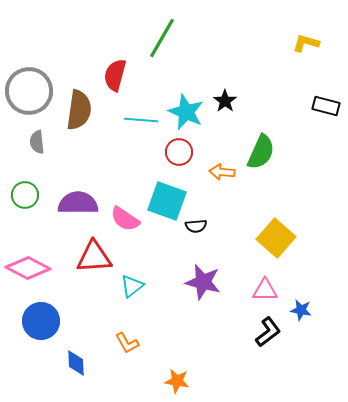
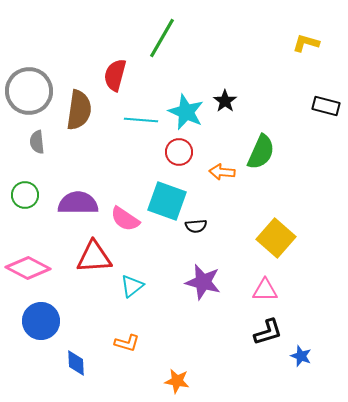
blue star: moved 46 px down; rotated 10 degrees clockwise
black L-shape: rotated 20 degrees clockwise
orange L-shape: rotated 45 degrees counterclockwise
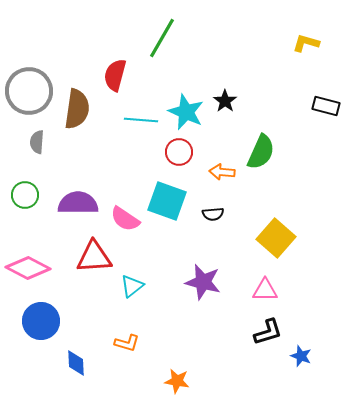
brown semicircle: moved 2 px left, 1 px up
gray semicircle: rotated 10 degrees clockwise
black semicircle: moved 17 px right, 12 px up
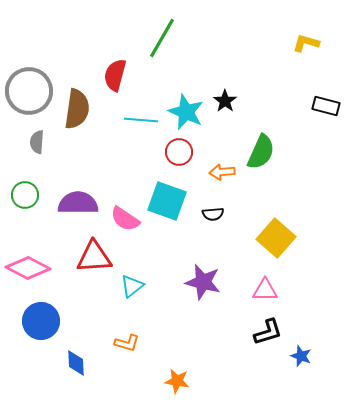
orange arrow: rotated 10 degrees counterclockwise
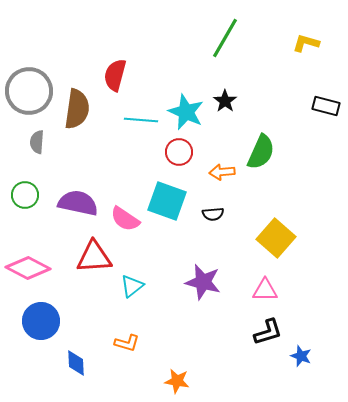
green line: moved 63 px right
purple semicircle: rotated 12 degrees clockwise
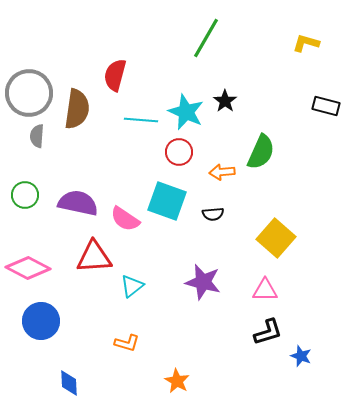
green line: moved 19 px left
gray circle: moved 2 px down
gray semicircle: moved 6 px up
blue diamond: moved 7 px left, 20 px down
orange star: rotated 20 degrees clockwise
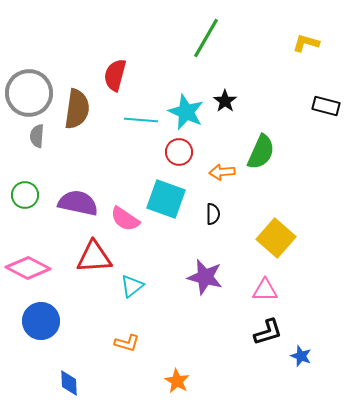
cyan square: moved 1 px left, 2 px up
black semicircle: rotated 85 degrees counterclockwise
purple star: moved 2 px right, 5 px up
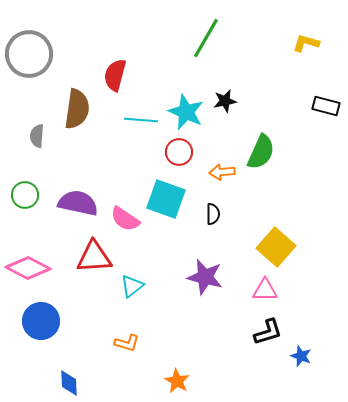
gray circle: moved 39 px up
black star: rotated 25 degrees clockwise
yellow square: moved 9 px down
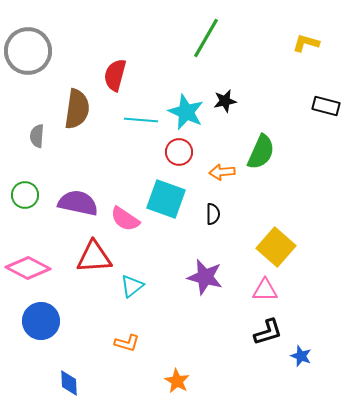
gray circle: moved 1 px left, 3 px up
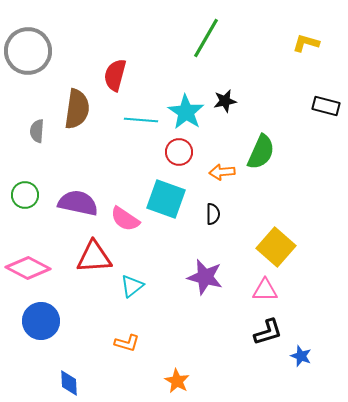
cyan star: rotated 9 degrees clockwise
gray semicircle: moved 5 px up
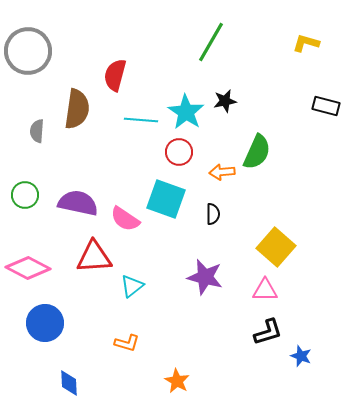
green line: moved 5 px right, 4 px down
green semicircle: moved 4 px left
blue circle: moved 4 px right, 2 px down
